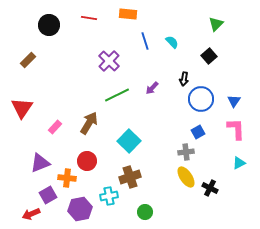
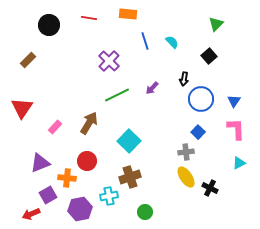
blue square: rotated 16 degrees counterclockwise
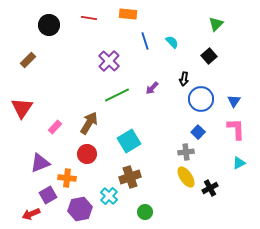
cyan square: rotated 15 degrees clockwise
red circle: moved 7 px up
black cross: rotated 35 degrees clockwise
cyan cross: rotated 36 degrees counterclockwise
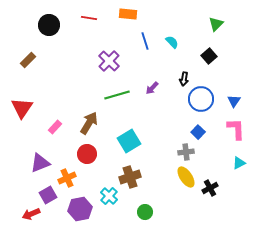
green line: rotated 10 degrees clockwise
orange cross: rotated 30 degrees counterclockwise
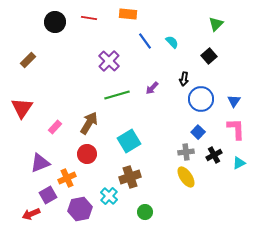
black circle: moved 6 px right, 3 px up
blue line: rotated 18 degrees counterclockwise
black cross: moved 4 px right, 33 px up
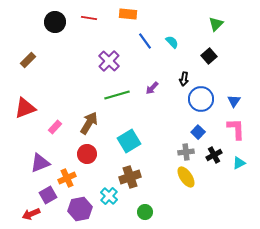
red triangle: moved 3 px right; rotated 35 degrees clockwise
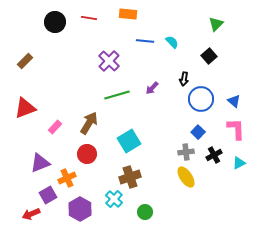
blue line: rotated 48 degrees counterclockwise
brown rectangle: moved 3 px left, 1 px down
blue triangle: rotated 24 degrees counterclockwise
cyan cross: moved 5 px right, 3 px down
purple hexagon: rotated 20 degrees counterclockwise
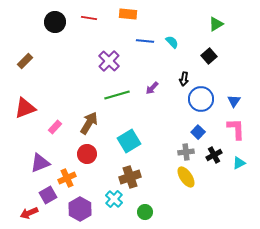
green triangle: rotated 14 degrees clockwise
blue triangle: rotated 24 degrees clockwise
red arrow: moved 2 px left, 1 px up
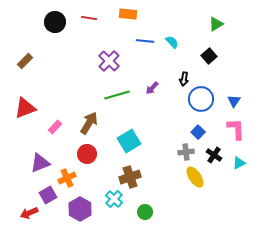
black cross: rotated 28 degrees counterclockwise
yellow ellipse: moved 9 px right
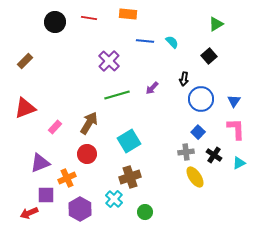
purple square: moved 2 px left; rotated 30 degrees clockwise
